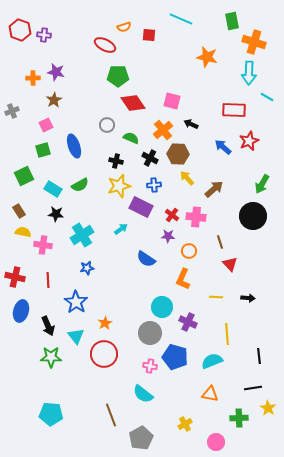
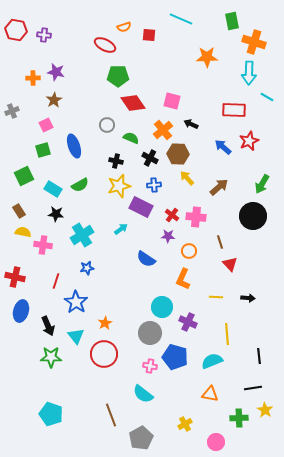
red hexagon at (20, 30): moved 4 px left; rotated 10 degrees counterclockwise
orange star at (207, 57): rotated 15 degrees counterclockwise
brown arrow at (214, 189): moved 5 px right, 2 px up
red line at (48, 280): moved 8 px right, 1 px down; rotated 21 degrees clockwise
yellow star at (268, 408): moved 3 px left, 2 px down
cyan pentagon at (51, 414): rotated 15 degrees clockwise
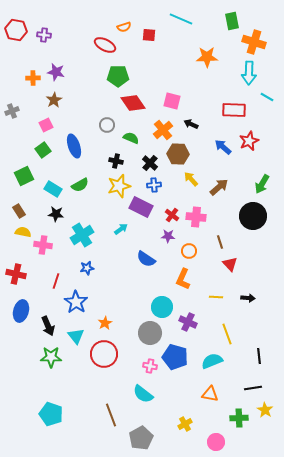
green square at (43, 150): rotated 21 degrees counterclockwise
black cross at (150, 158): moved 5 px down; rotated 14 degrees clockwise
yellow arrow at (187, 178): moved 4 px right, 1 px down
red cross at (15, 277): moved 1 px right, 3 px up
yellow line at (227, 334): rotated 15 degrees counterclockwise
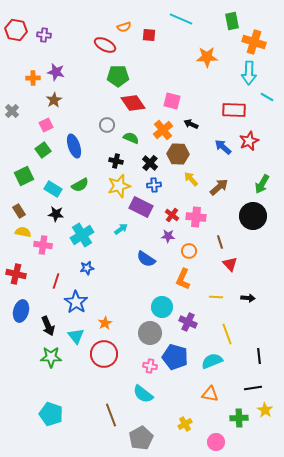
gray cross at (12, 111): rotated 24 degrees counterclockwise
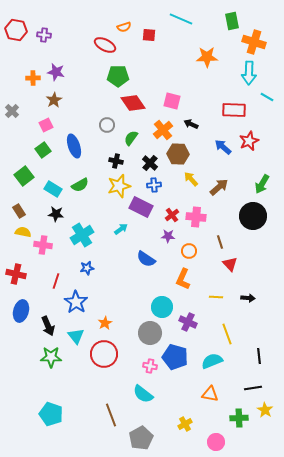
green semicircle at (131, 138): rotated 77 degrees counterclockwise
green square at (24, 176): rotated 12 degrees counterclockwise
red cross at (172, 215): rotated 16 degrees clockwise
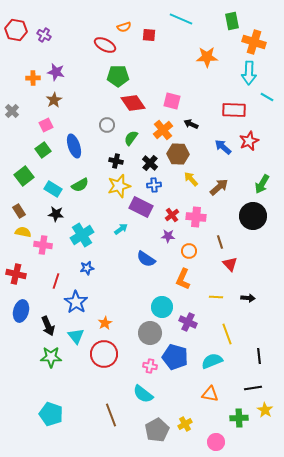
purple cross at (44, 35): rotated 24 degrees clockwise
gray pentagon at (141, 438): moved 16 px right, 8 px up
